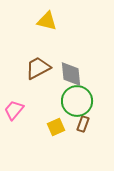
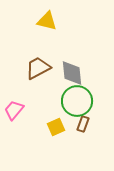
gray diamond: moved 1 px right, 1 px up
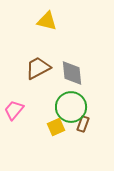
green circle: moved 6 px left, 6 px down
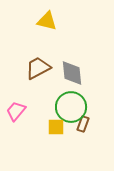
pink trapezoid: moved 2 px right, 1 px down
yellow square: rotated 24 degrees clockwise
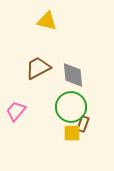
gray diamond: moved 1 px right, 2 px down
yellow square: moved 16 px right, 6 px down
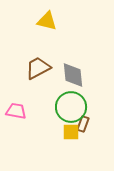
pink trapezoid: rotated 60 degrees clockwise
yellow square: moved 1 px left, 1 px up
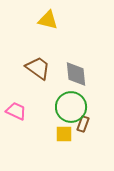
yellow triangle: moved 1 px right, 1 px up
brown trapezoid: rotated 64 degrees clockwise
gray diamond: moved 3 px right, 1 px up
pink trapezoid: rotated 15 degrees clockwise
yellow square: moved 7 px left, 2 px down
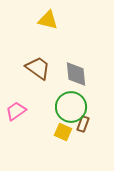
pink trapezoid: rotated 60 degrees counterclockwise
yellow square: moved 1 px left, 2 px up; rotated 24 degrees clockwise
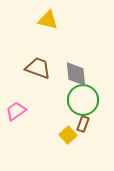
brown trapezoid: rotated 16 degrees counterclockwise
green circle: moved 12 px right, 7 px up
yellow square: moved 5 px right, 3 px down; rotated 24 degrees clockwise
